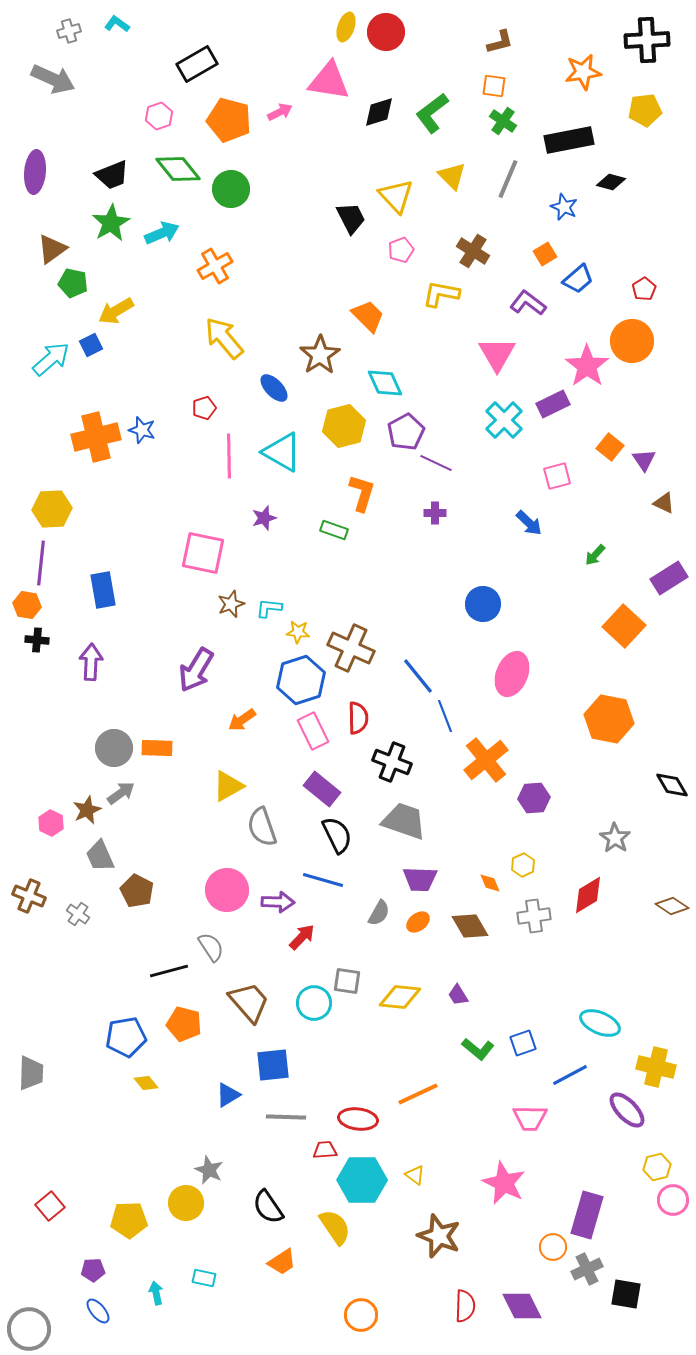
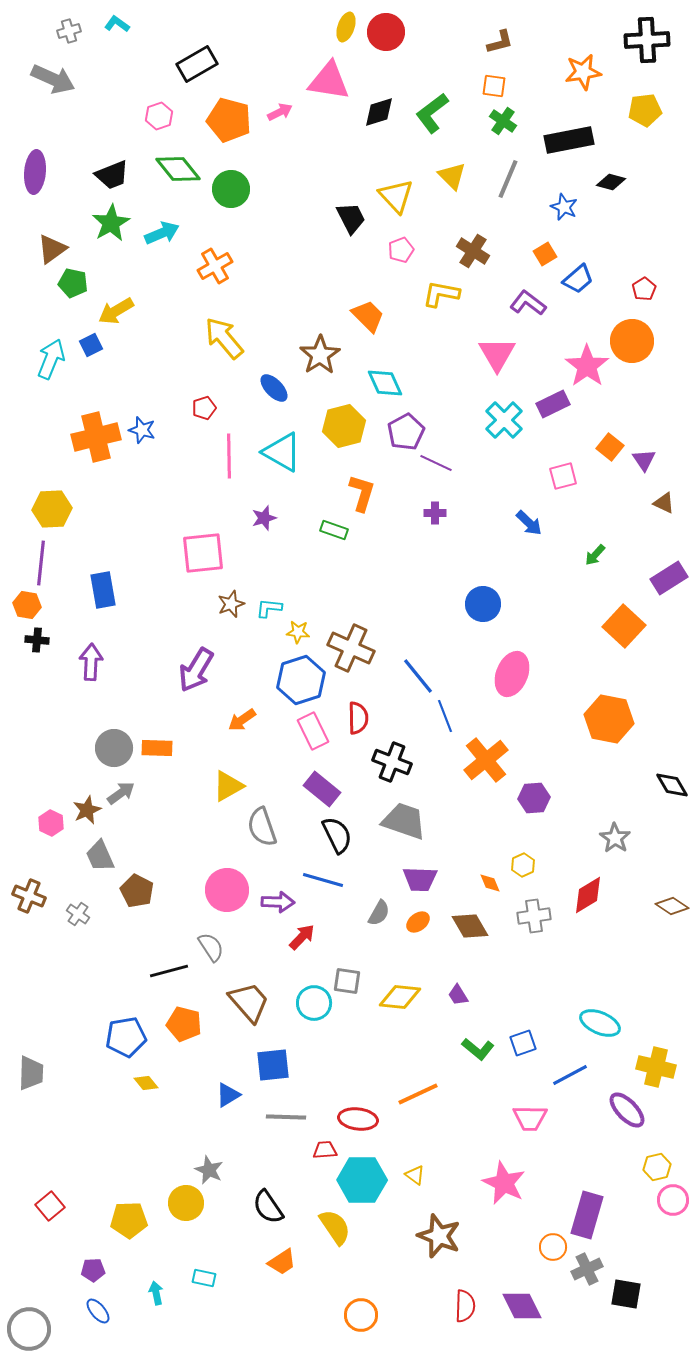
cyan arrow at (51, 359): rotated 27 degrees counterclockwise
pink square at (557, 476): moved 6 px right
pink square at (203, 553): rotated 18 degrees counterclockwise
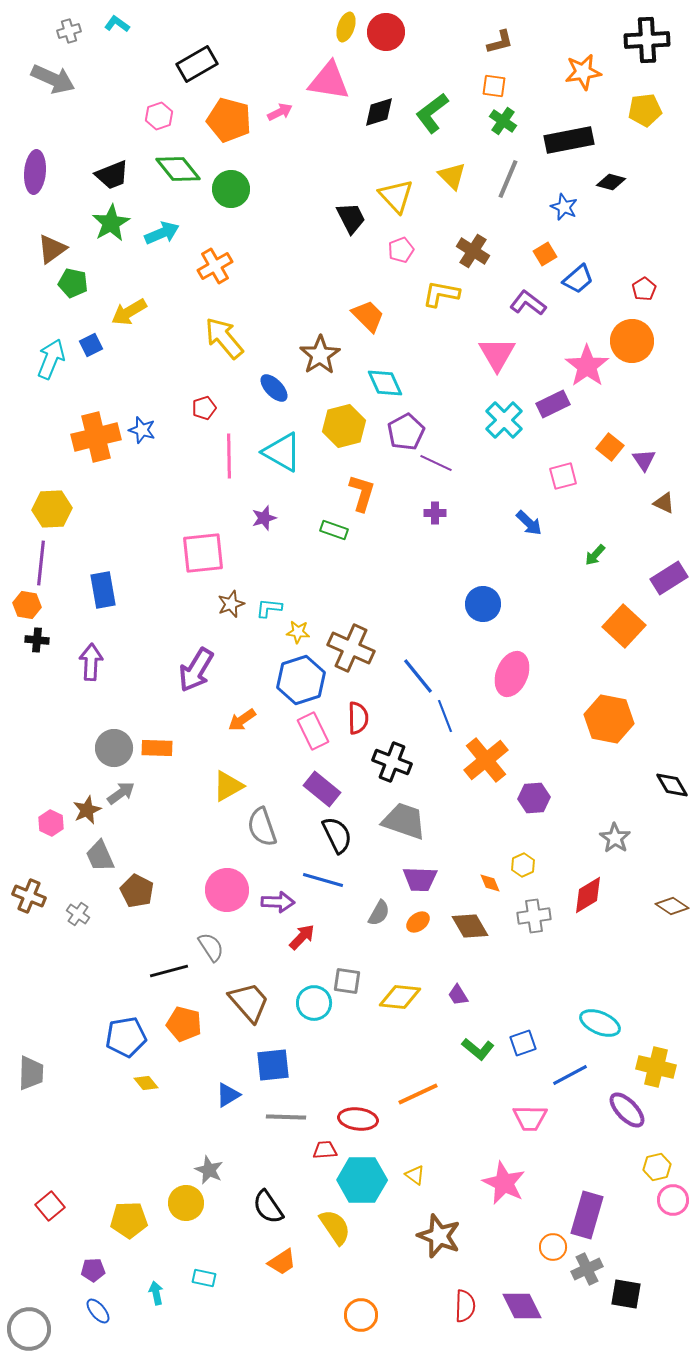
yellow arrow at (116, 311): moved 13 px right, 1 px down
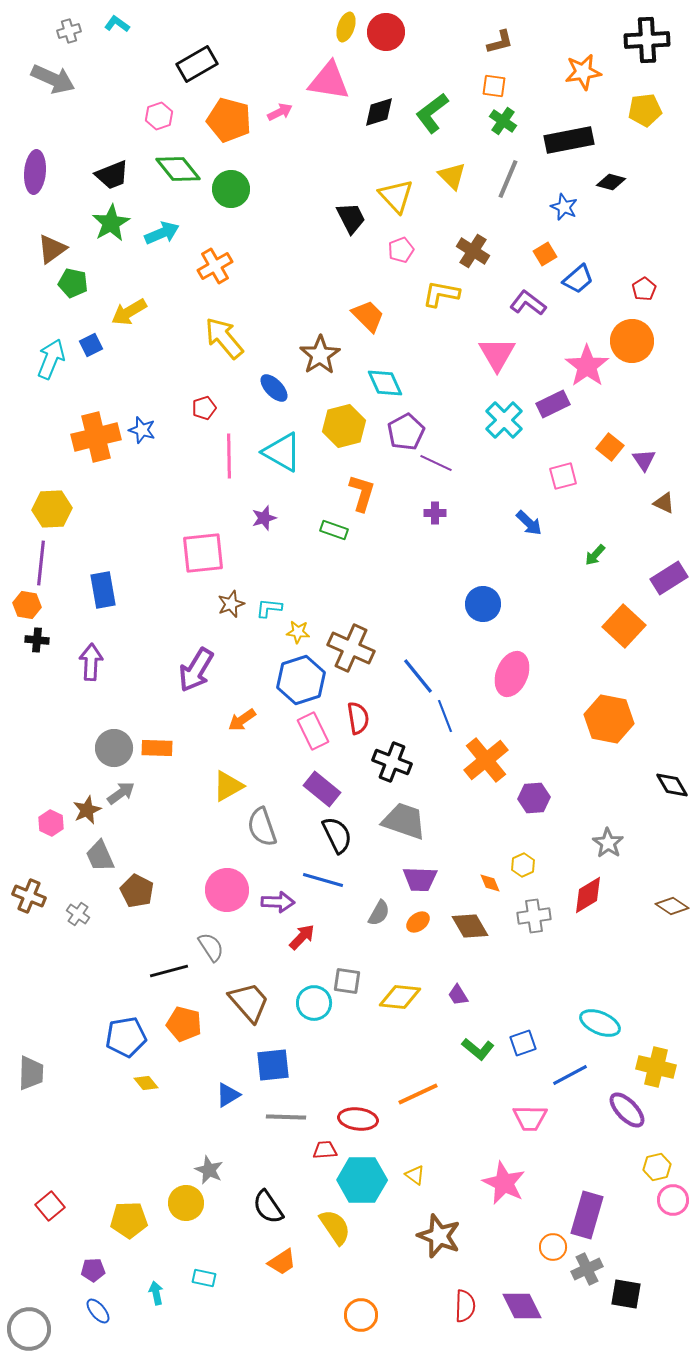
red semicircle at (358, 718): rotated 8 degrees counterclockwise
gray star at (615, 838): moved 7 px left, 5 px down
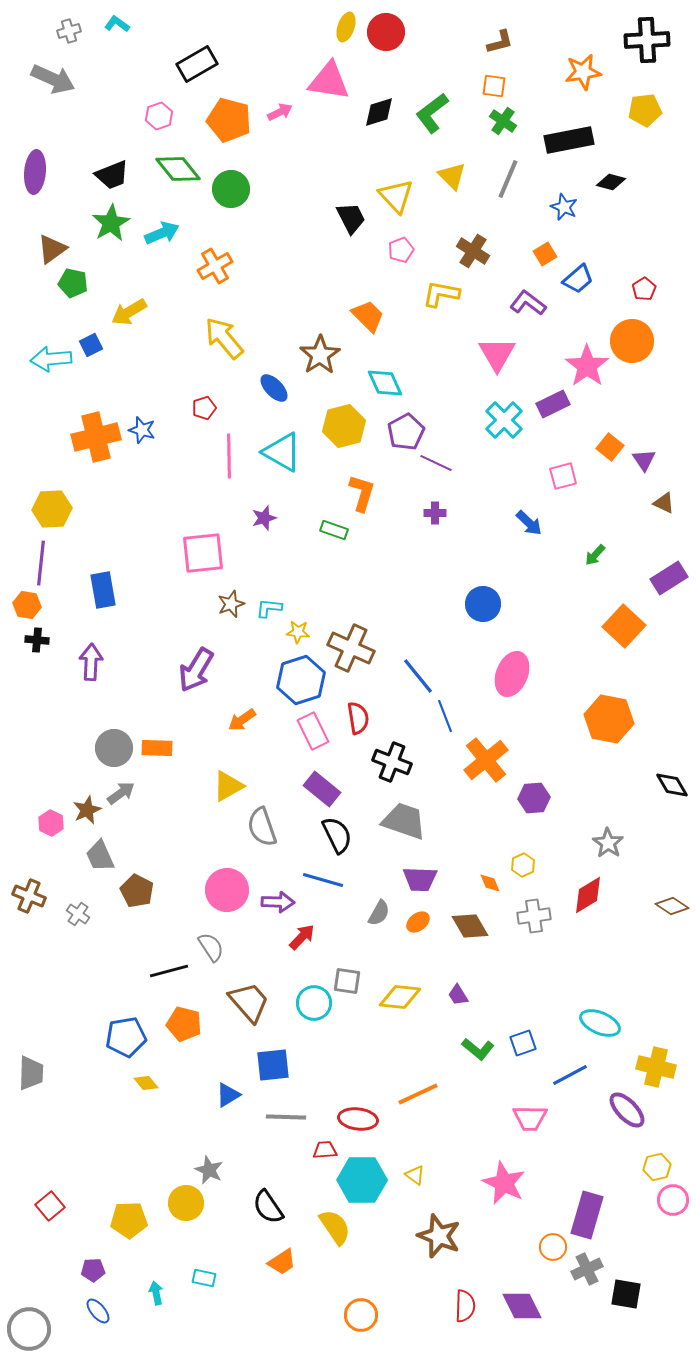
cyan arrow at (51, 359): rotated 117 degrees counterclockwise
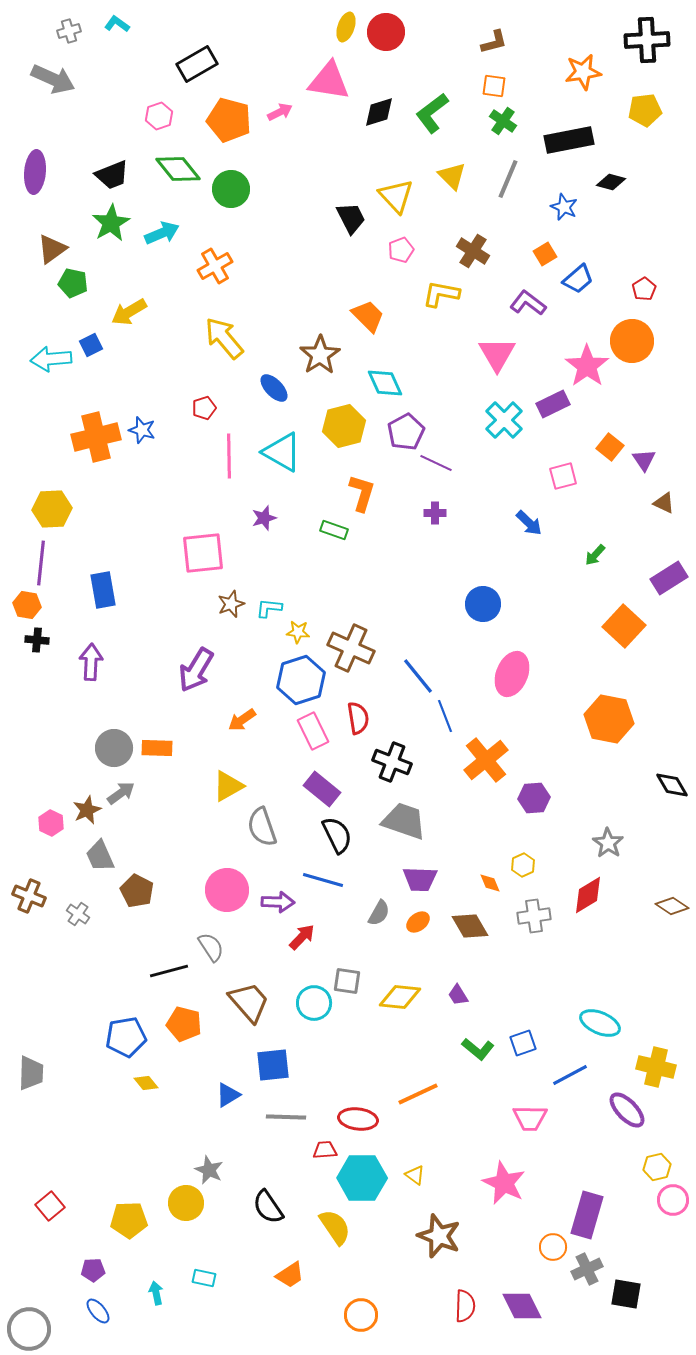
brown L-shape at (500, 42): moved 6 px left
cyan hexagon at (362, 1180): moved 2 px up
orange trapezoid at (282, 1262): moved 8 px right, 13 px down
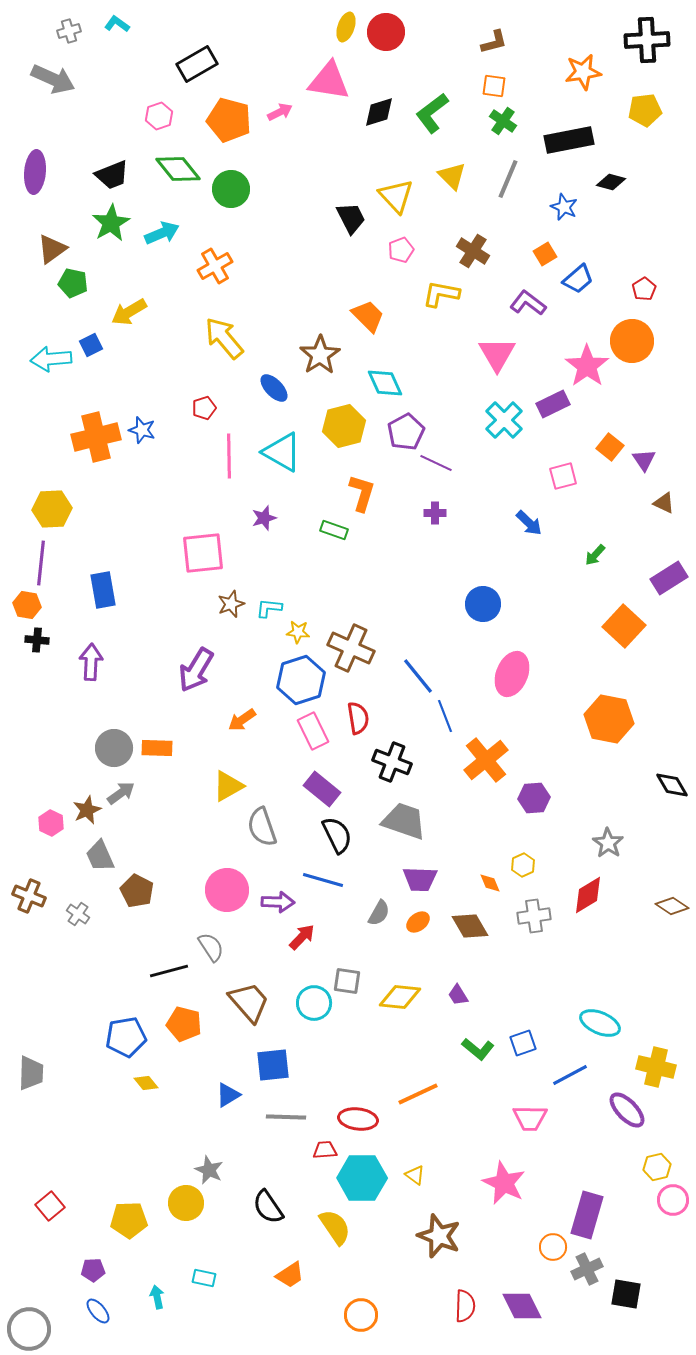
cyan arrow at (156, 1293): moved 1 px right, 4 px down
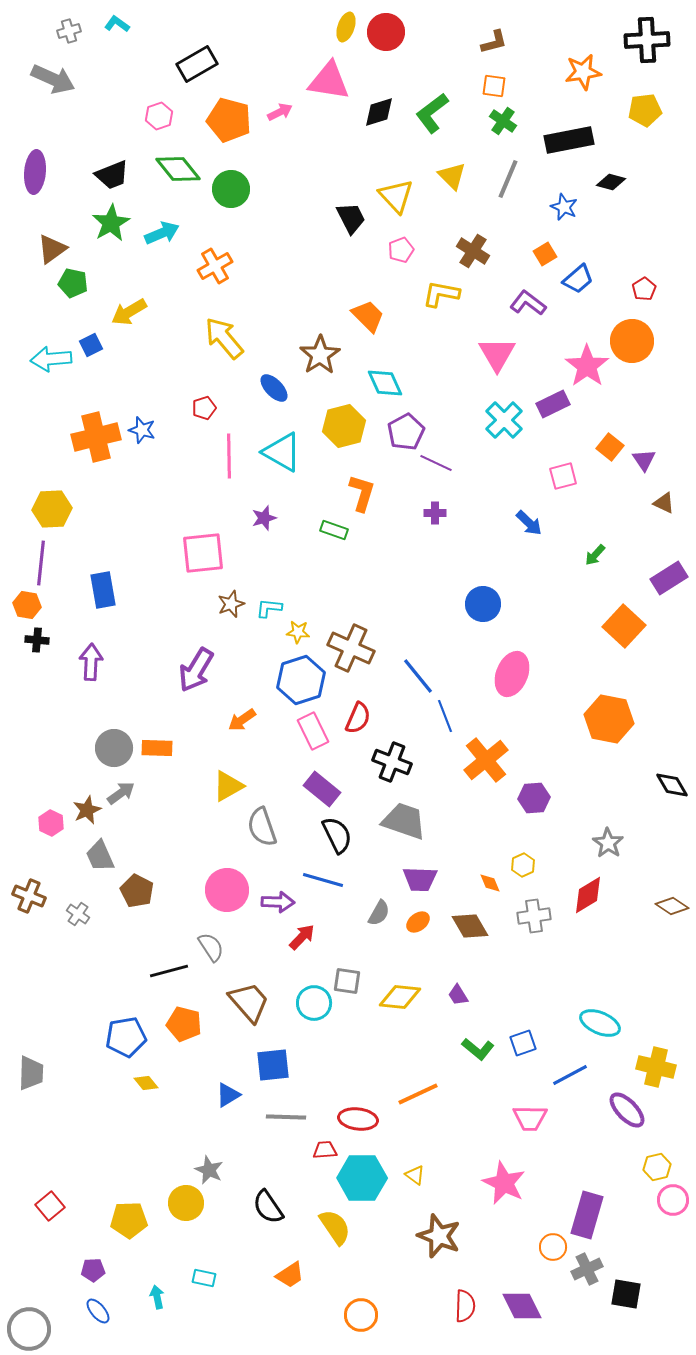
red semicircle at (358, 718): rotated 32 degrees clockwise
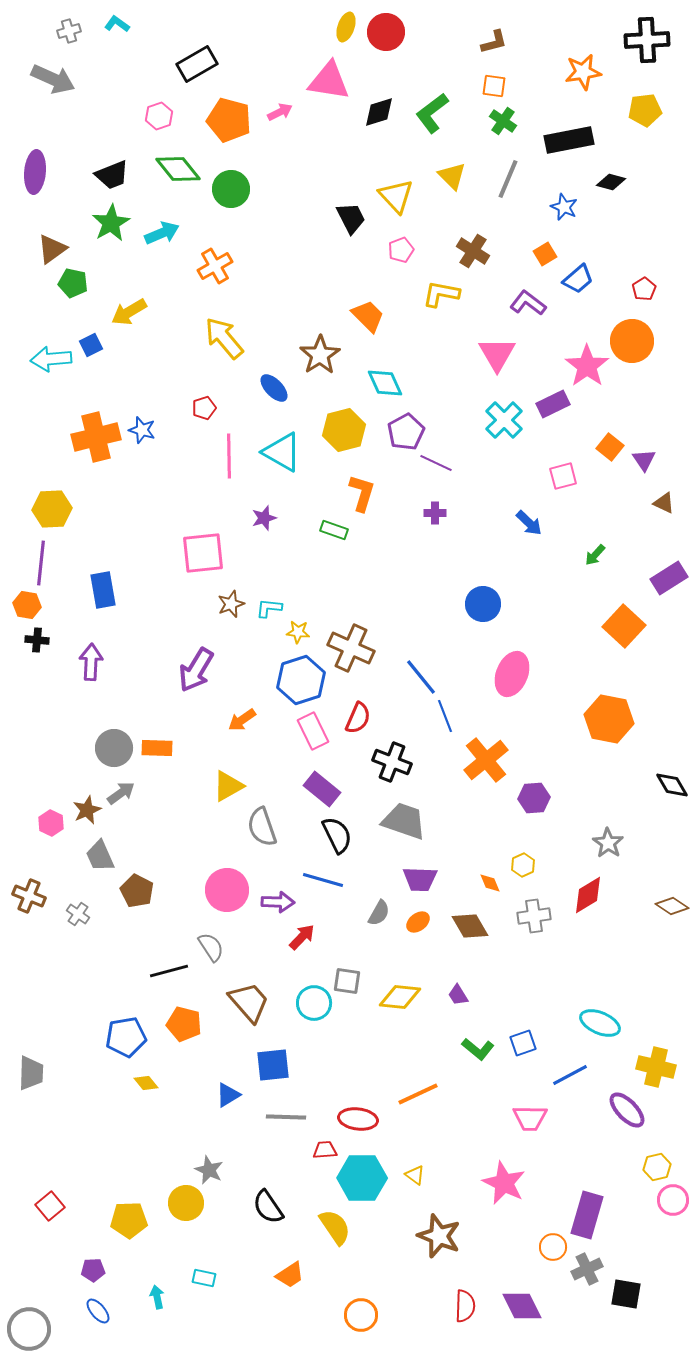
yellow hexagon at (344, 426): moved 4 px down
blue line at (418, 676): moved 3 px right, 1 px down
